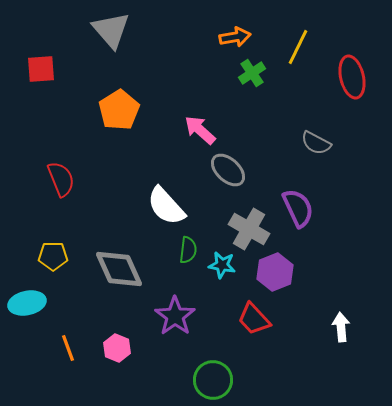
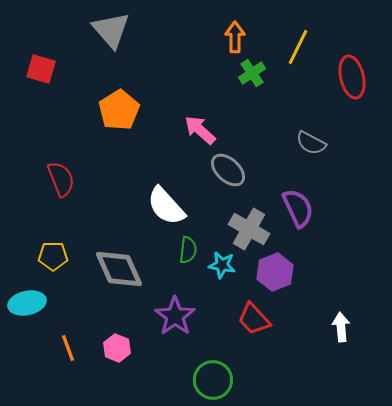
orange arrow: rotated 80 degrees counterclockwise
red square: rotated 20 degrees clockwise
gray semicircle: moved 5 px left
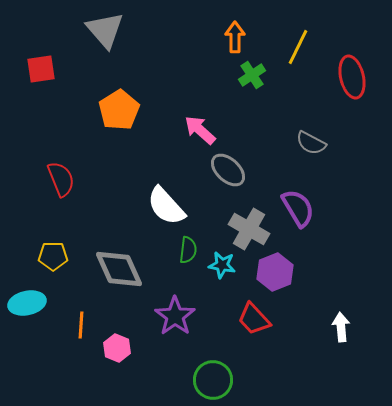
gray triangle: moved 6 px left
red square: rotated 24 degrees counterclockwise
green cross: moved 2 px down
purple semicircle: rotated 6 degrees counterclockwise
orange line: moved 13 px right, 23 px up; rotated 24 degrees clockwise
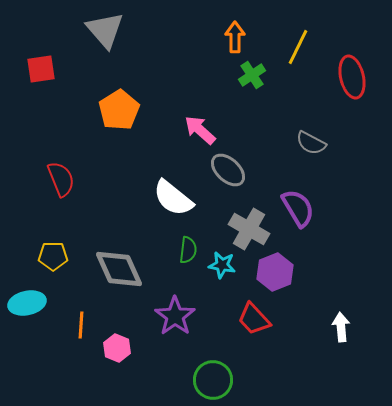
white semicircle: moved 7 px right, 8 px up; rotated 9 degrees counterclockwise
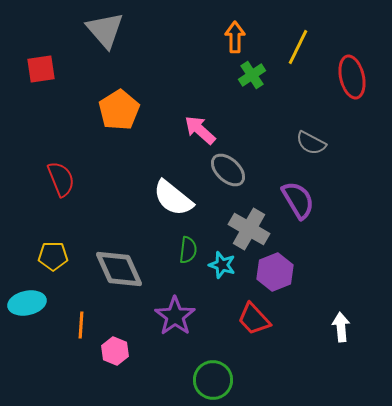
purple semicircle: moved 8 px up
cyan star: rotated 8 degrees clockwise
pink hexagon: moved 2 px left, 3 px down
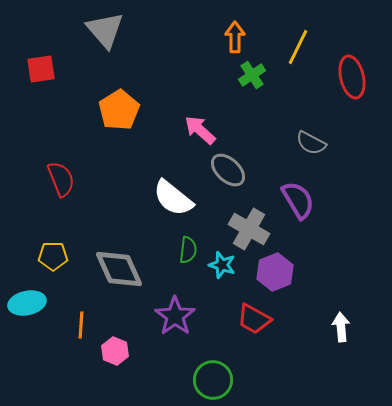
red trapezoid: rotated 18 degrees counterclockwise
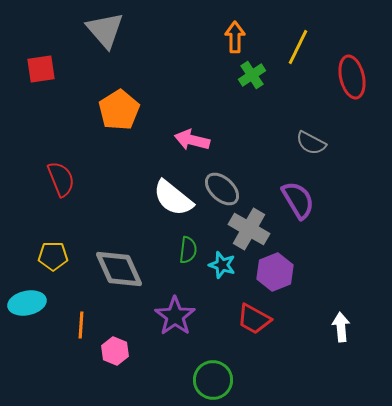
pink arrow: moved 8 px left, 10 px down; rotated 28 degrees counterclockwise
gray ellipse: moved 6 px left, 19 px down
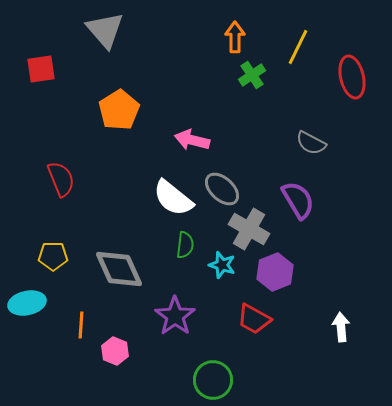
green semicircle: moved 3 px left, 5 px up
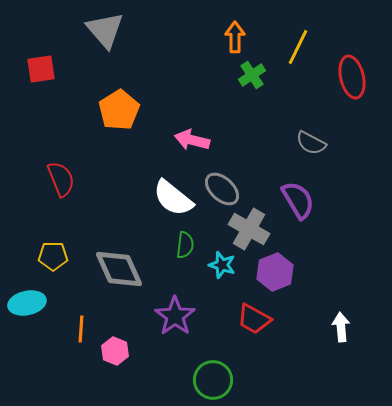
orange line: moved 4 px down
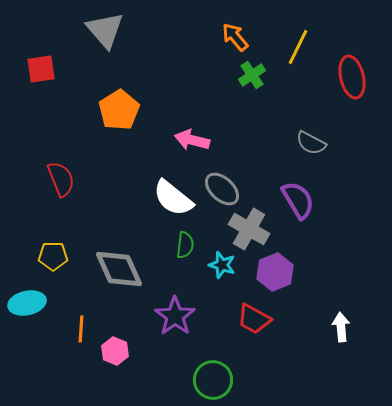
orange arrow: rotated 40 degrees counterclockwise
